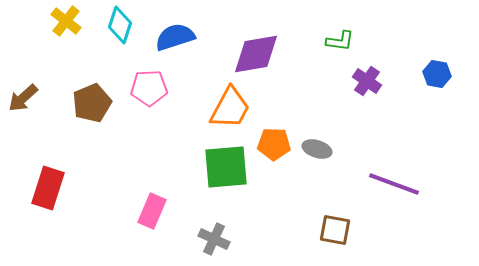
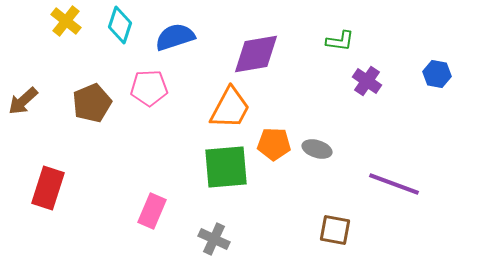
brown arrow: moved 3 px down
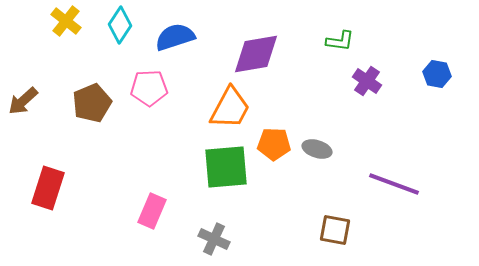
cyan diamond: rotated 15 degrees clockwise
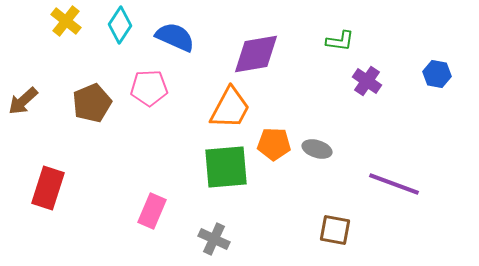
blue semicircle: rotated 42 degrees clockwise
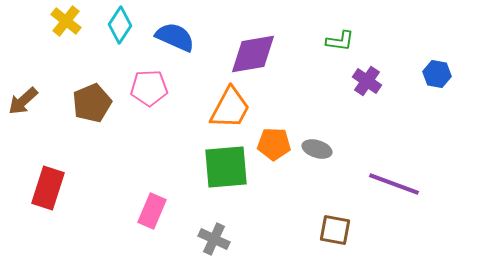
purple diamond: moved 3 px left
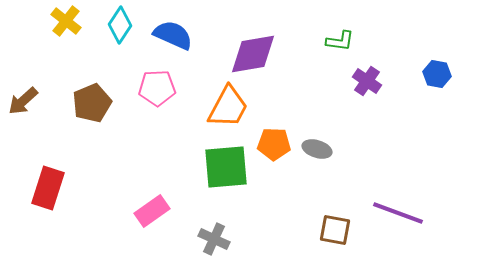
blue semicircle: moved 2 px left, 2 px up
pink pentagon: moved 8 px right
orange trapezoid: moved 2 px left, 1 px up
purple line: moved 4 px right, 29 px down
pink rectangle: rotated 32 degrees clockwise
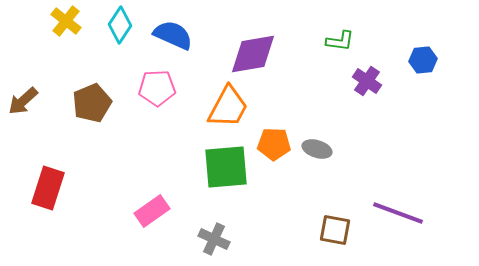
blue hexagon: moved 14 px left, 14 px up; rotated 16 degrees counterclockwise
